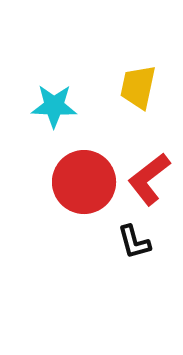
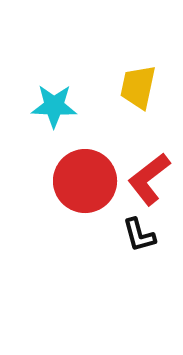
red circle: moved 1 px right, 1 px up
black L-shape: moved 5 px right, 7 px up
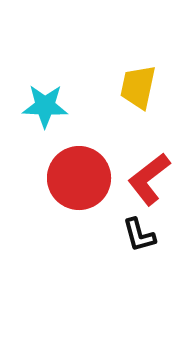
cyan star: moved 9 px left
red circle: moved 6 px left, 3 px up
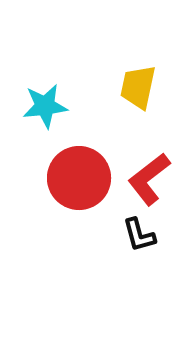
cyan star: rotated 9 degrees counterclockwise
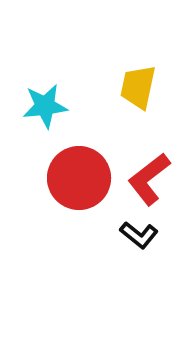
black L-shape: rotated 36 degrees counterclockwise
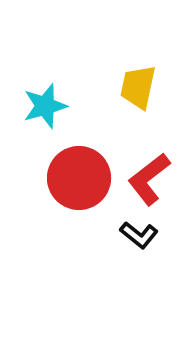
cyan star: rotated 9 degrees counterclockwise
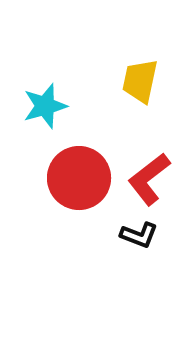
yellow trapezoid: moved 2 px right, 6 px up
black L-shape: rotated 18 degrees counterclockwise
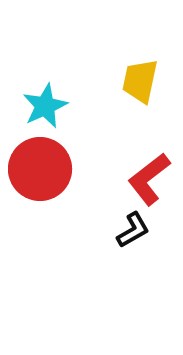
cyan star: rotated 9 degrees counterclockwise
red circle: moved 39 px left, 9 px up
black L-shape: moved 6 px left, 5 px up; rotated 51 degrees counterclockwise
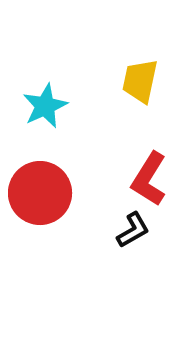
red circle: moved 24 px down
red L-shape: rotated 20 degrees counterclockwise
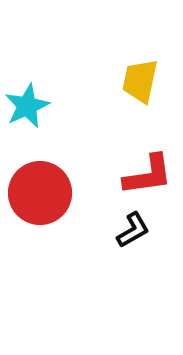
cyan star: moved 18 px left
red L-shape: moved 1 px left, 4 px up; rotated 130 degrees counterclockwise
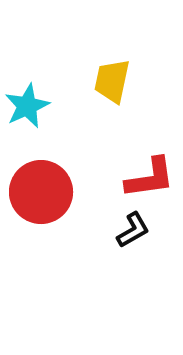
yellow trapezoid: moved 28 px left
red L-shape: moved 2 px right, 3 px down
red circle: moved 1 px right, 1 px up
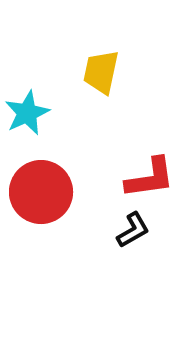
yellow trapezoid: moved 11 px left, 9 px up
cyan star: moved 7 px down
